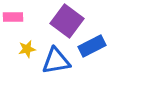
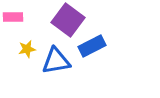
purple square: moved 1 px right, 1 px up
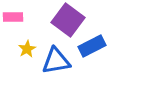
yellow star: rotated 18 degrees counterclockwise
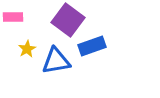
blue rectangle: rotated 8 degrees clockwise
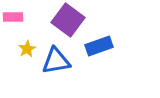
blue rectangle: moved 7 px right
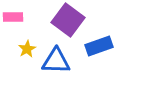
blue triangle: rotated 12 degrees clockwise
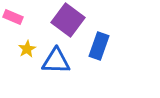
pink rectangle: rotated 24 degrees clockwise
blue rectangle: rotated 52 degrees counterclockwise
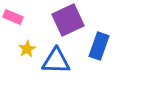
purple square: rotated 28 degrees clockwise
